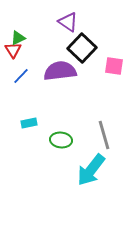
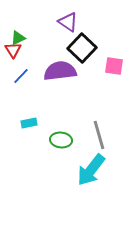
gray line: moved 5 px left
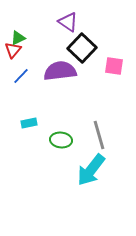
red triangle: rotated 12 degrees clockwise
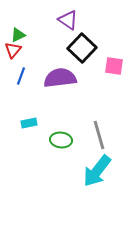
purple triangle: moved 2 px up
green triangle: moved 3 px up
purple semicircle: moved 7 px down
blue line: rotated 24 degrees counterclockwise
cyan arrow: moved 6 px right, 1 px down
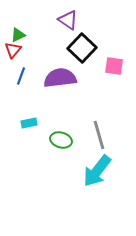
green ellipse: rotated 10 degrees clockwise
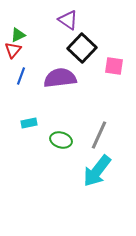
gray line: rotated 40 degrees clockwise
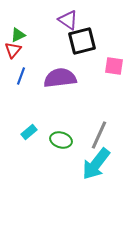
black square: moved 7 px up; rotated 32 degrees clockwise
cyan rectangle: moved 9 px down; rotated 28 degrees counterclockwise
cyan arrow: moved 1 px left, 7 px up
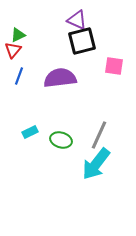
purple triangle: moved 9 px right; rotated 10 degrees counterclockwise
blue line: moved 2 px left
cyan rectangle: moved 1 px right; rotated 14 degrees clockwise
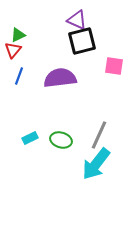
cyan rectangle: moved 6 px down
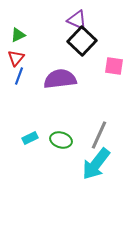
black square: rotated 32 degrees counterclockwise
red triangle: moved 3 px right, 8 px down
purple semicircle: moved 1 px down
